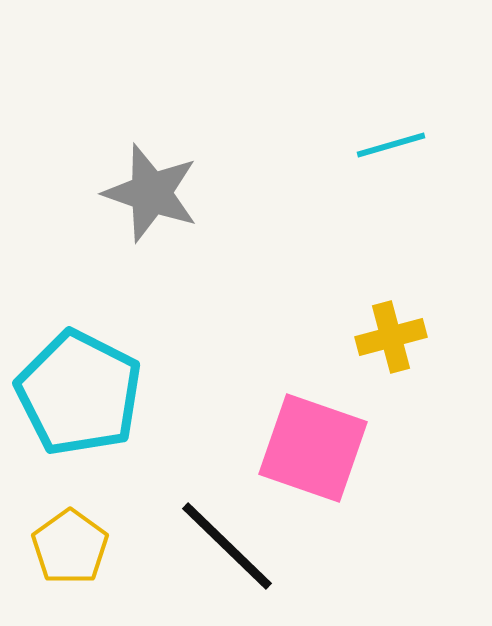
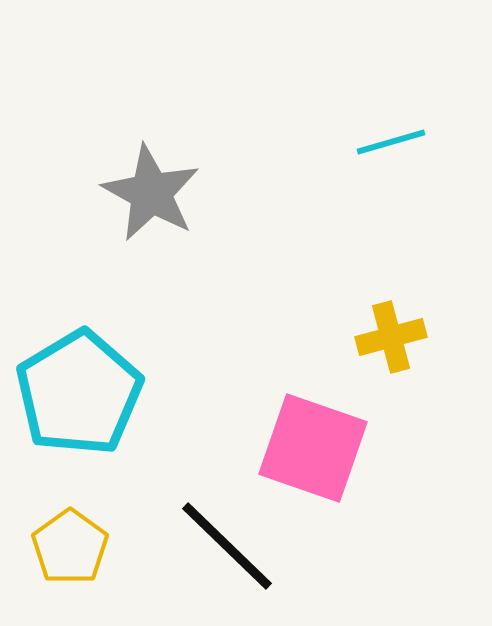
cyan line: moved 3 px up
gray star: rotated 10 degrees clockwise
cyan pentagon: rotated 14 degrees clockwise
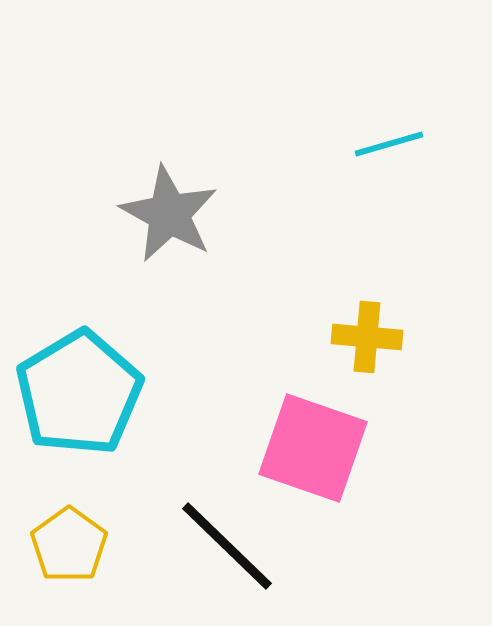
cyan line: moved 2 px left, 2 px down
gray star: moved 18 px right, 21 px down
yellow cross: moved 24 px left; rotated 20 degrees clockwise
yellow pentagon: moved 1 px left, 2 px up
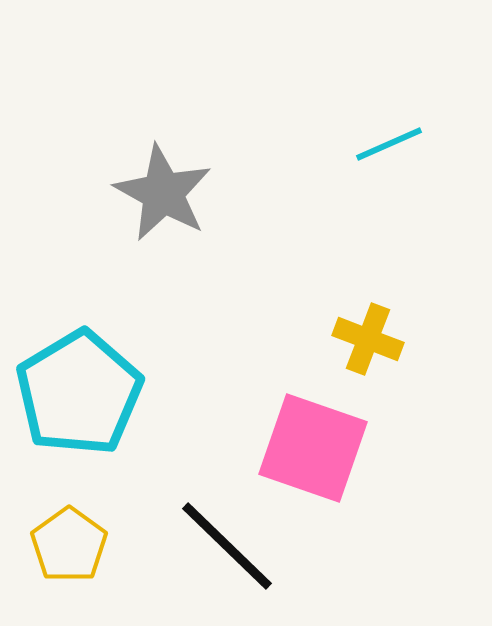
cyan line: rotated 8 degrees counterclockwise
gray star: moved 6 px left, 21 px up
yellow cross: moved 1 px right, 2 px down; rotated 16 degrees clockwise
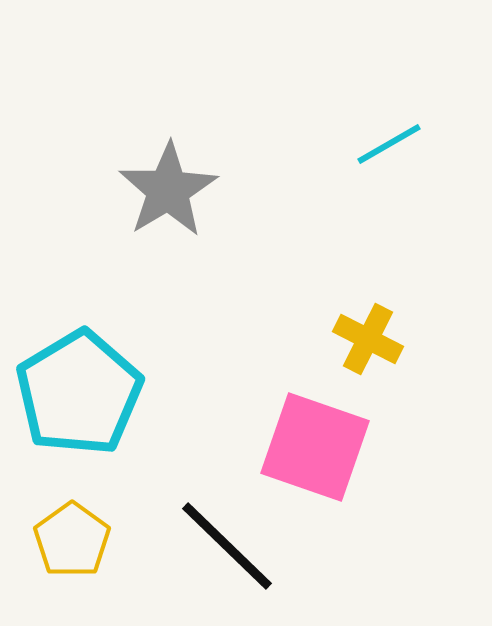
cyan line: rotated 6 degrees counterclockwise
gray star: moved 5 px right, 3 px up; rotated 12 degrees clockwise
yellow cross: rotated 6 degrees clockwise
pink square: moved 2 px right, 1 px up
yellow pentagon: moved 3 px right, 5 px up
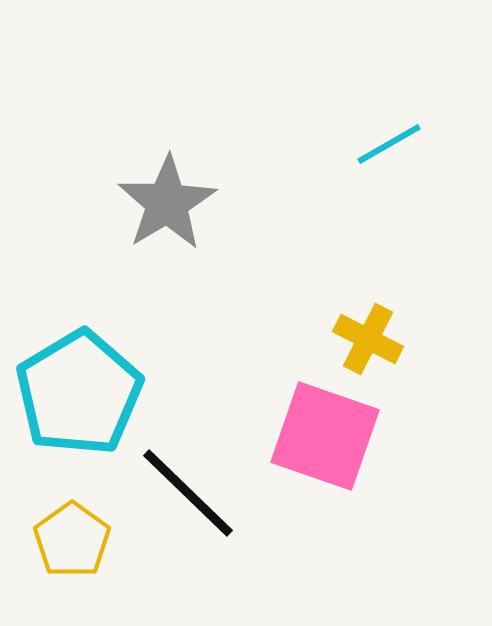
gray star: moved 1 px left, 13 px down
pink square: moved 10 px right, 11 px up
black line: moved 39 px left, 53 px up
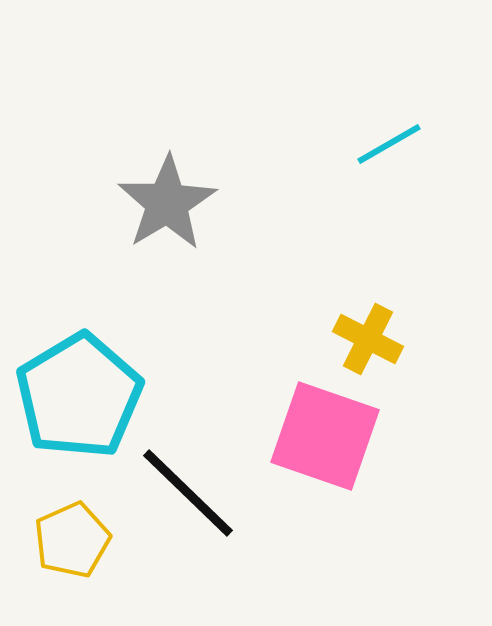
cyan pentagon: moved 3 px down
yellow pentagon: rotated 12 degrees clockwise
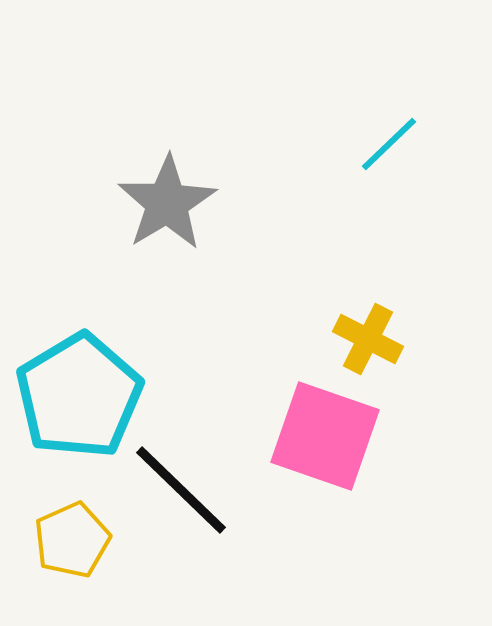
cyan line: rotated 14 degrees counterclockwise
black line: moved 7 px left, 3 px up
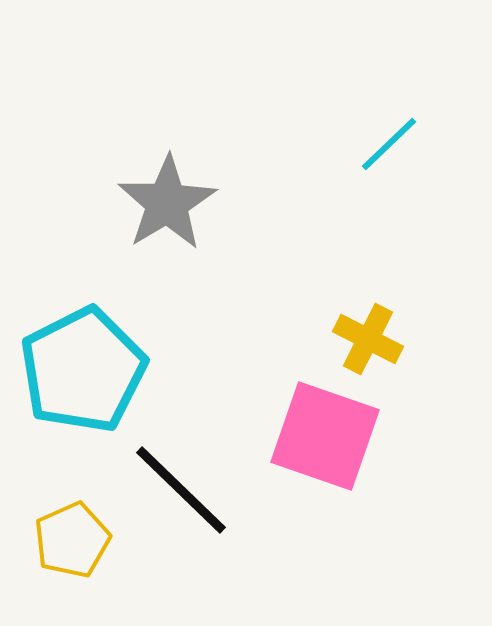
cyan pentagon: moved 4 px right, 26 px up; rotated 4 degrees clockwise
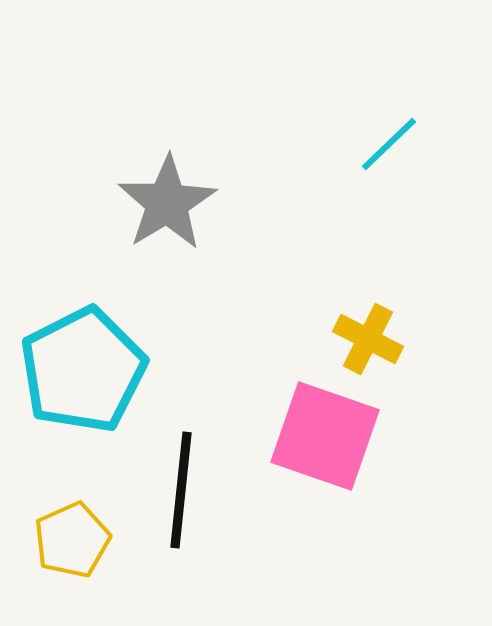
black line: rotated 52 degrees clockwise
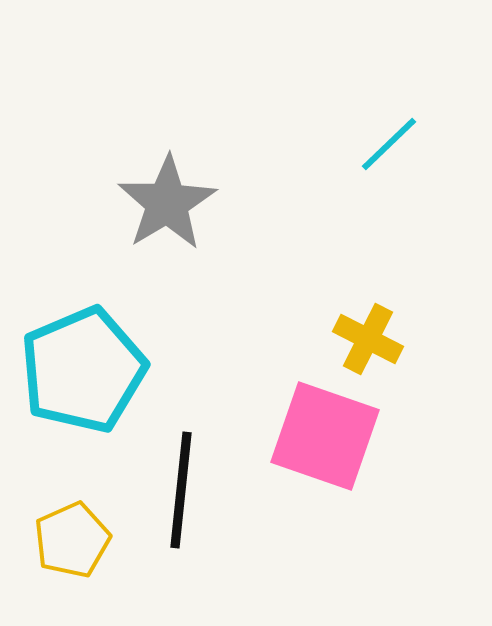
cyan pentagon: rotated 4 degrees clockwise
